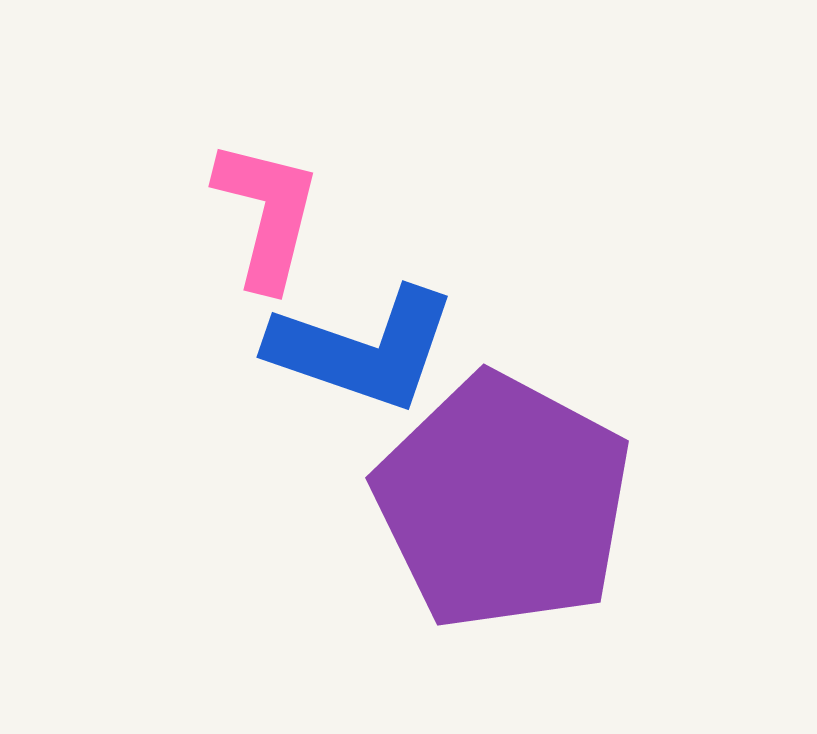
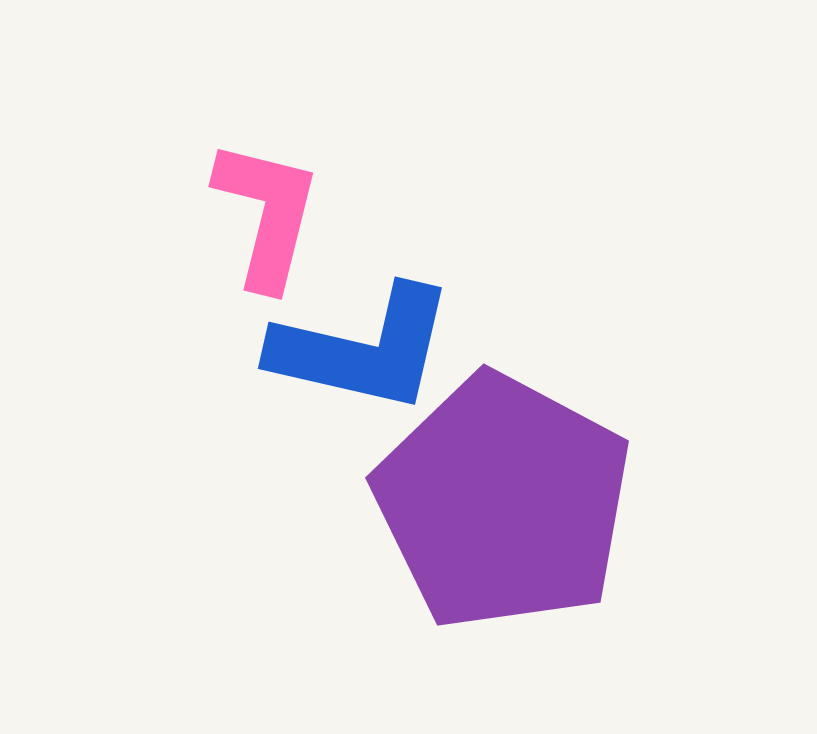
blue L-shape: rotated 6 degrees counterclockwise
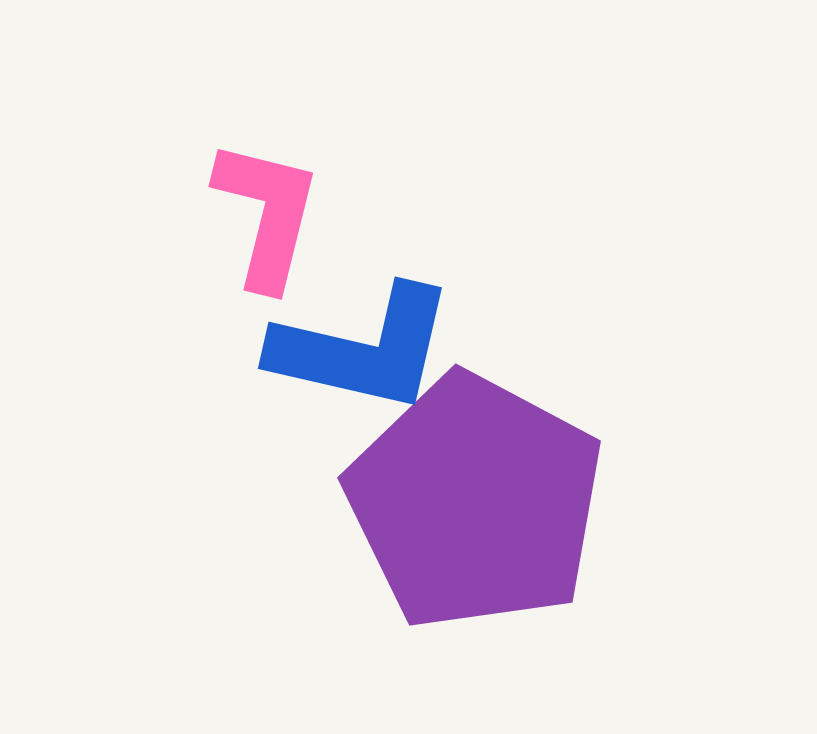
purple pentagon: moved 28 px left
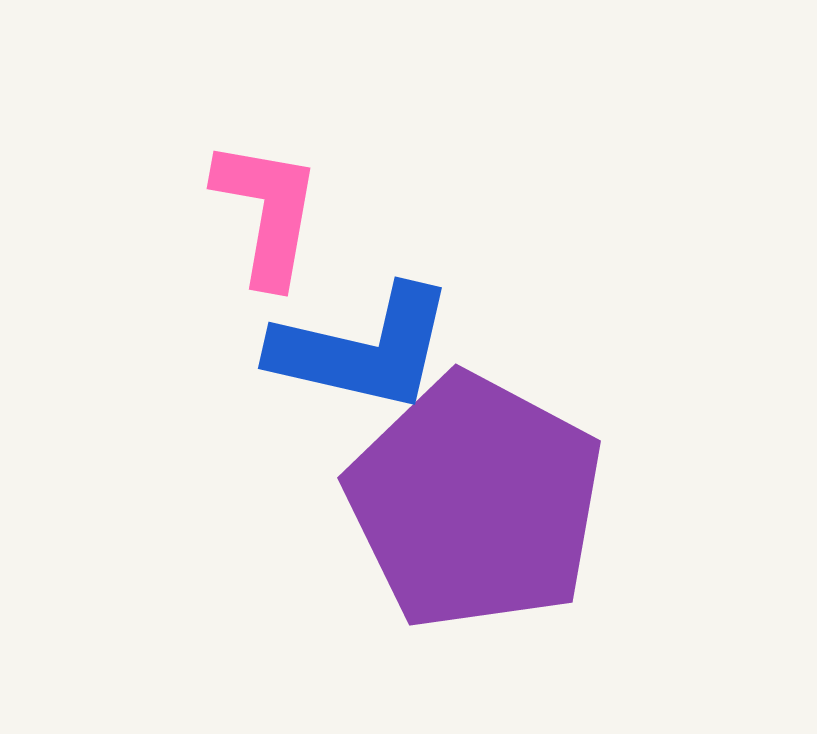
pink L-shape: moved 2 px up; rotated 4 degrees counterclockwise
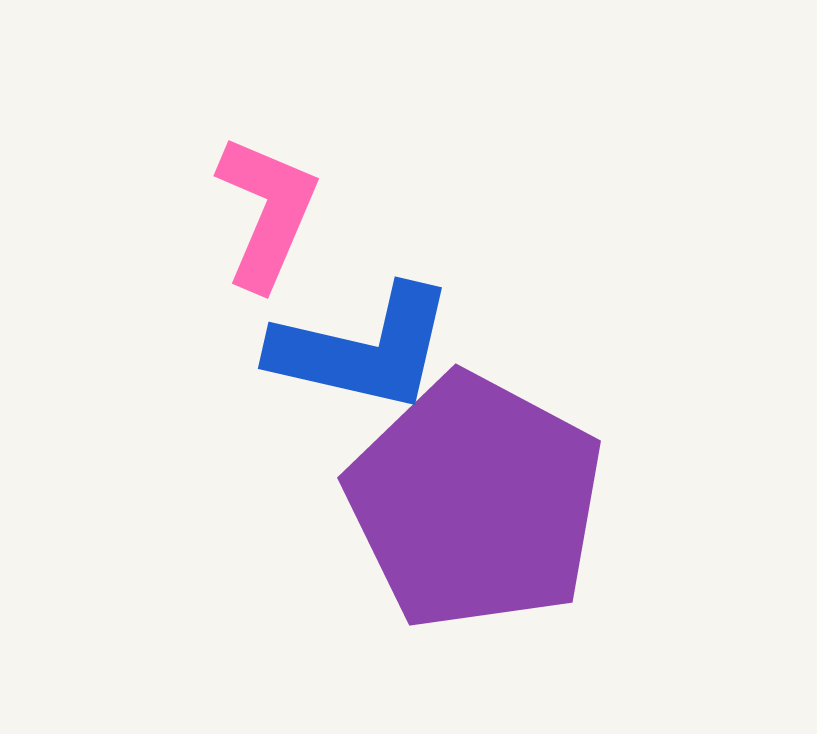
pink L-shape: rotated 13 degrees clockwise
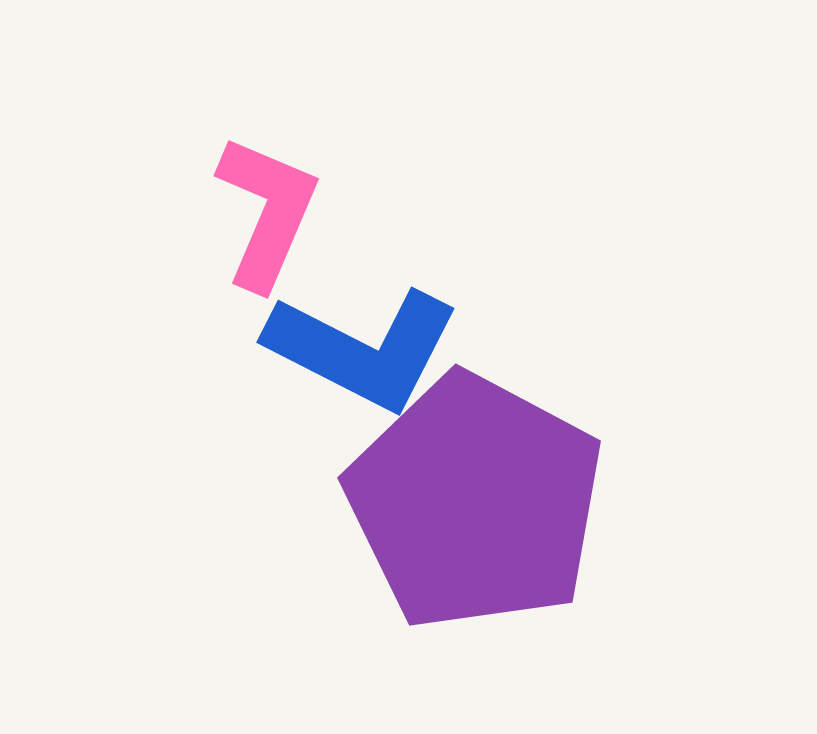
blue L-shape: rotated 14 degrees clockwise
